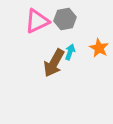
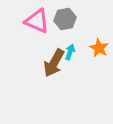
pink triangle: rotated 48 degrees clockwise
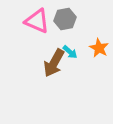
cyan arrow: rotated 112 degrees clockwise
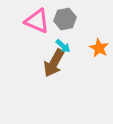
cyan arrow: moved 7 px left, 6 px up
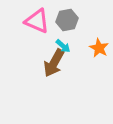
gray hexagon: moved 2 px right, 1 px down
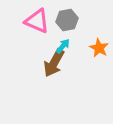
cyan arrow: rotated 91 degrees counterclockwise
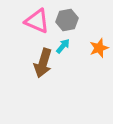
orange star: rotated 24 degrees clockwise
brown arrow: moved 11 px left; rotated 12 degrees counterclockwise
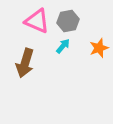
gray hexagon: moved 1 px right, 1 px down
brown arrow: moved 18 px left
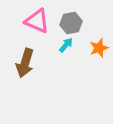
gray hexagon: moved 3 px right, 2 px down
cyan arrow: moved 3 px right, 1 px up
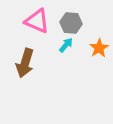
gray hexagon: rotated 15 degrees clockwise
orange star: rotated 12 degrees counterclockwise
